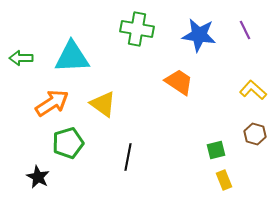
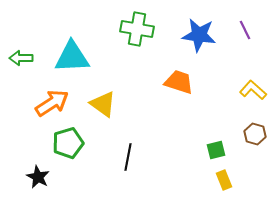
orange trapezoid: rotated 16 degrees counterclockwise
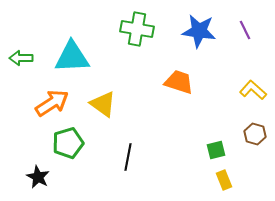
blue star: moved 4 px up
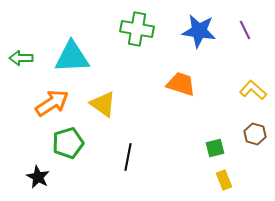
orange trapezoid: moved 2 px right, 2 px down
green square: moved 1 px left, 2 px up
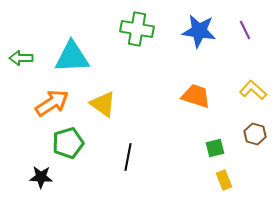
orange trapezoid: moved 15 px right, 12 px down
black star: moved 3 px right; rotated 25 degrees counterclockwise
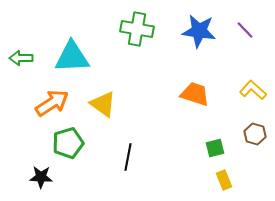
purple line: rotated 18 degrees counterclockwise
orange trapezoid: moved 1 px left, 2 px up
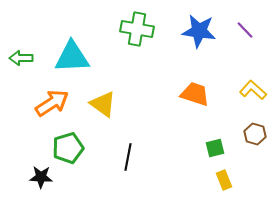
green pentagon: moved 5 px down
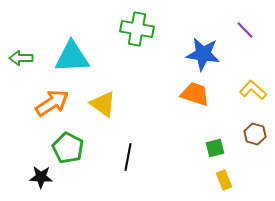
blue star: moved 4 px right, 23 px down
green pentagon: rotated 28 degrees counterclockwise
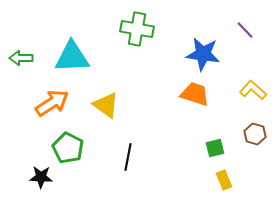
yellow triangle: moved 3 px right, 1 px down
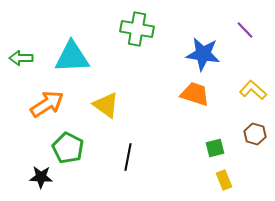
orange arrow: moved 5 px left, 1 px down
